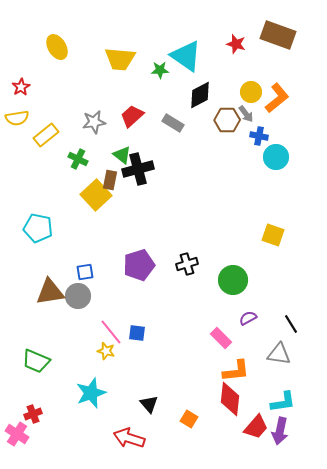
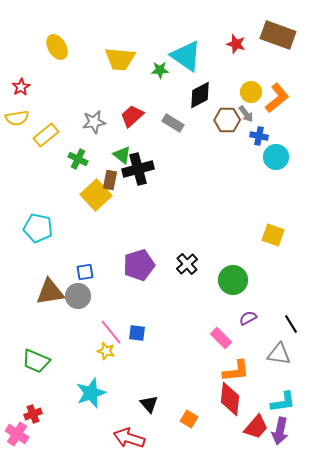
black cross at (187, 264): rotated 25 degrees counterclockwise
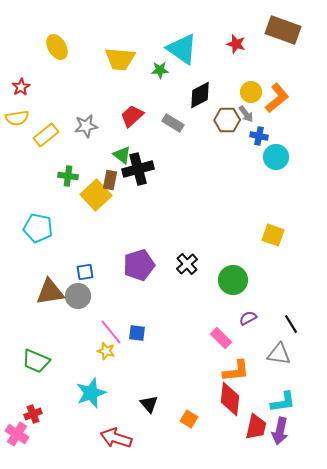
brown rectangle at (278, 35): moved 5 px right, 5 px up
cyan triangle at (186, 56): moved 4 px left, 7 px up
gray star at (94, 122): moved 8 px left, 4 px down
green cross at (78, 159): moved 10 px left, 17 px down; rotated 18 degrees counterclockwise
red trapezoid at (256, 427): rotated 28 degrees counterclockwise
red arrow at (129, 438): moved 13 px left
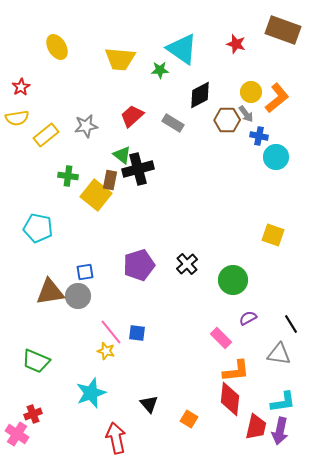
yellow square at (96, 195): rotated 8 degrees counterclockwise
red arrow at (116, 438): rotated 60 degrees clockwise
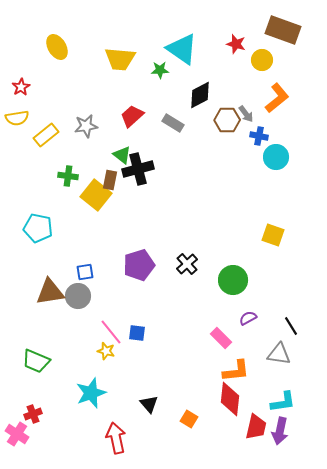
yellow circle at (251, 92): moved 11 px right, 32 px up
black line at (291, 324): moved 2 px down
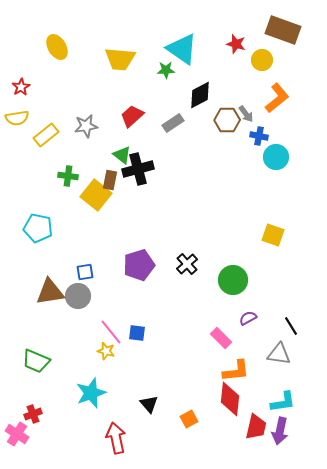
green star at (160, 70): moved 6 px right
gray rectangle at (173, 123): rotated 65 degrees counterclockwise
orange square at (189, 419): rotated 30 degrees clockwise
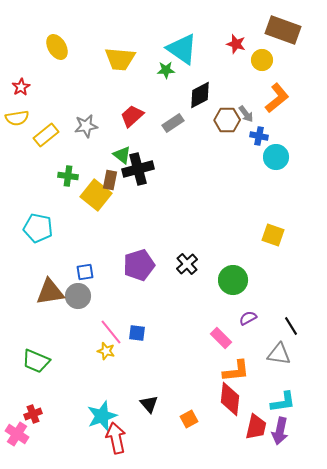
cyan star at (91, 393): moved 11 px right, 23 px down
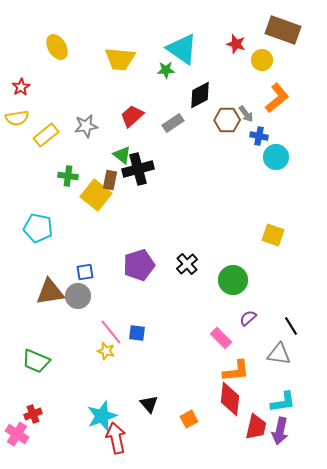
purple semicircle at (248, 318): rotated 12 degrees counterclockwise
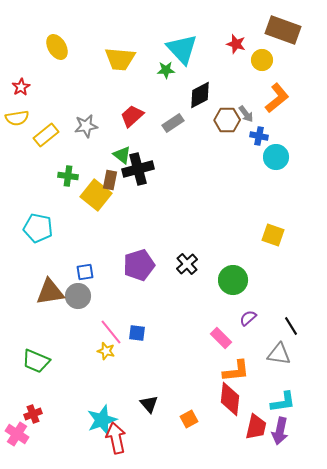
cyan triangle at (182, 49): rotated 12 degrees clockwise
cyan star at (102, 416): moved 4 px down
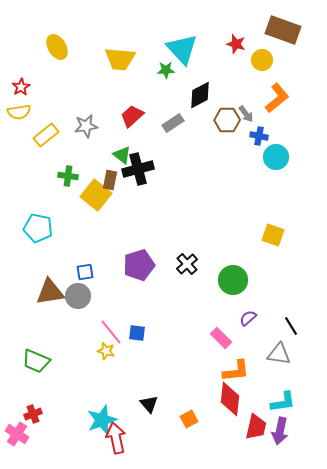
yellow semicircle at (17, 118): moved 2 px right, 6 px up
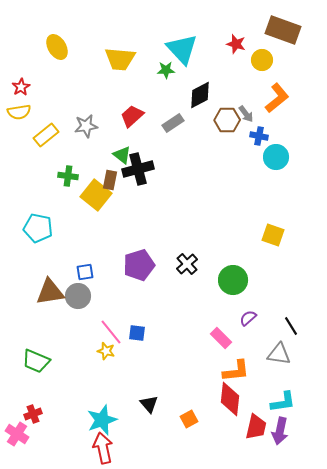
red arrow at (116, 438): moved 13 px left, 10 px down
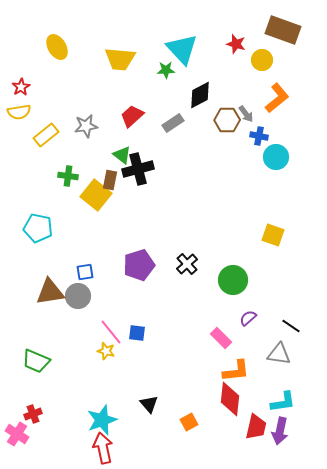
black line at (291, 326): rotated 24 degrees counterclockwise
orange square at (189, 419): moved 3 px down
